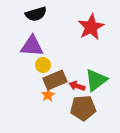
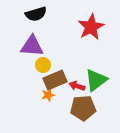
orange star: rotated 16 degrees clockwise
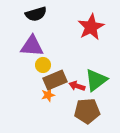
brown pentagon: moved 4 px right, 3 px down
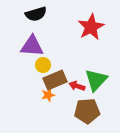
green triangle: rotated 10 degrees counterclockwise
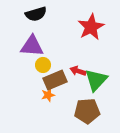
red arrow: moved 1 px right, 15 px up
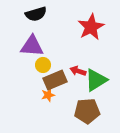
green triangle: rotated 15 degrees clockwise
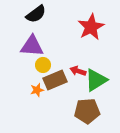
black semicircle: rotated 20 degrees counterclockwise
orange star: moved 11 px left, 5 px up
